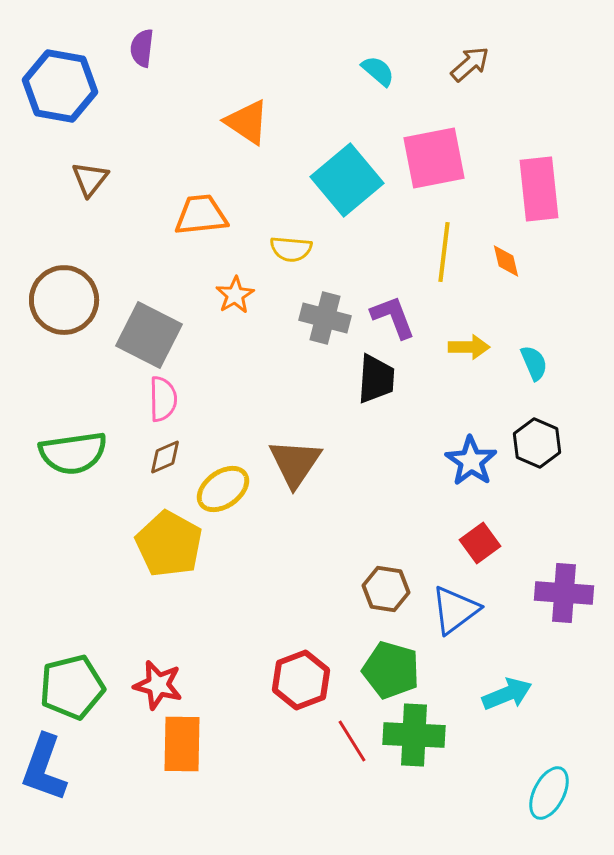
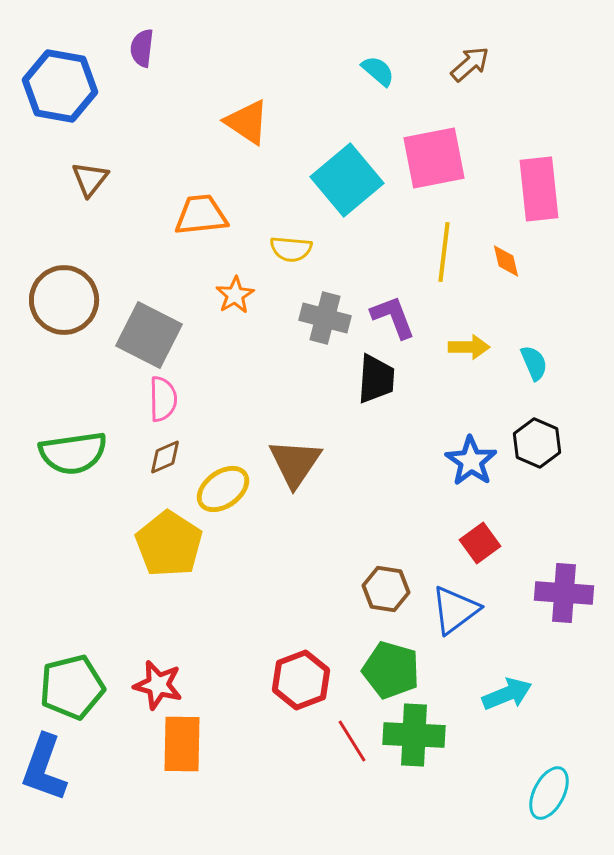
yellow pentagon at (169, 544): rotated 4 degrees clockwise
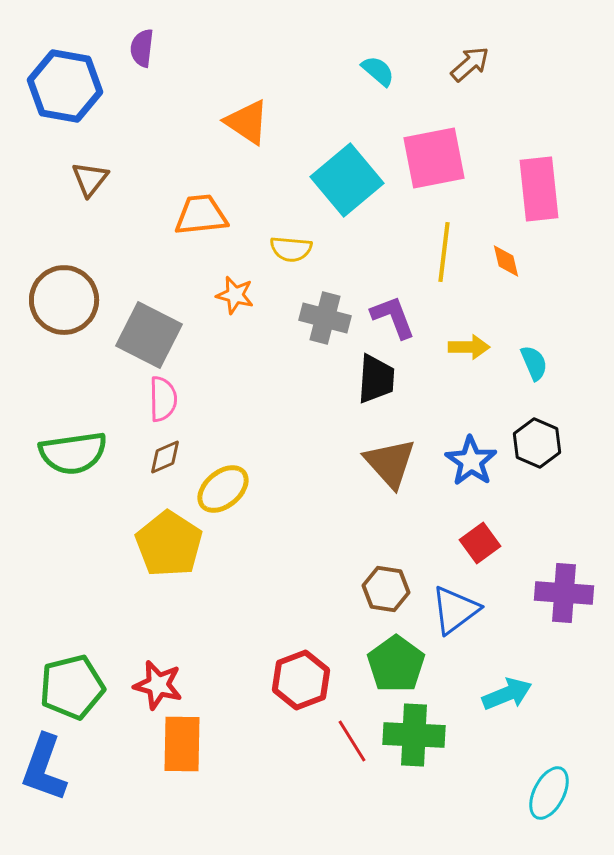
blue hexagon at (60, 86): moved 5 px right
orange star at (235, 295): rotated 27 degrees counterclockwise
brown triangle at (295, 463): moved 95 px right; rotated 16 degrees counterclockwise
yellow ellipse at (223, 489): rotated 4 degrees counterclockwise
green pentagon at (391, 670): moved 5 px right, 6 px up; rotated 20 degrees clockwise
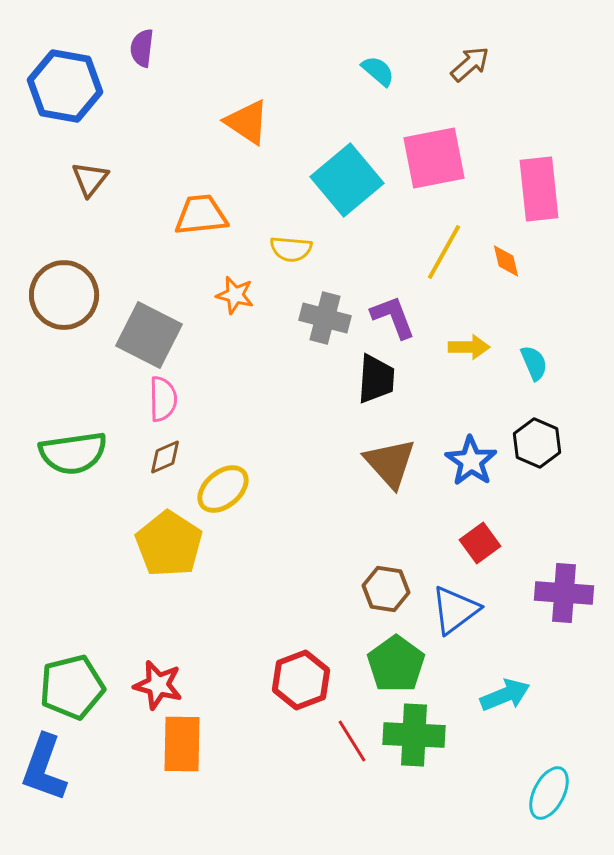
yellow line at (444, 252): rotated 22 degrees clockwise
brown circle at (64, 300): moved 5 px up
cyan arrow at (507, 694): moved 2 px left, 1 px down
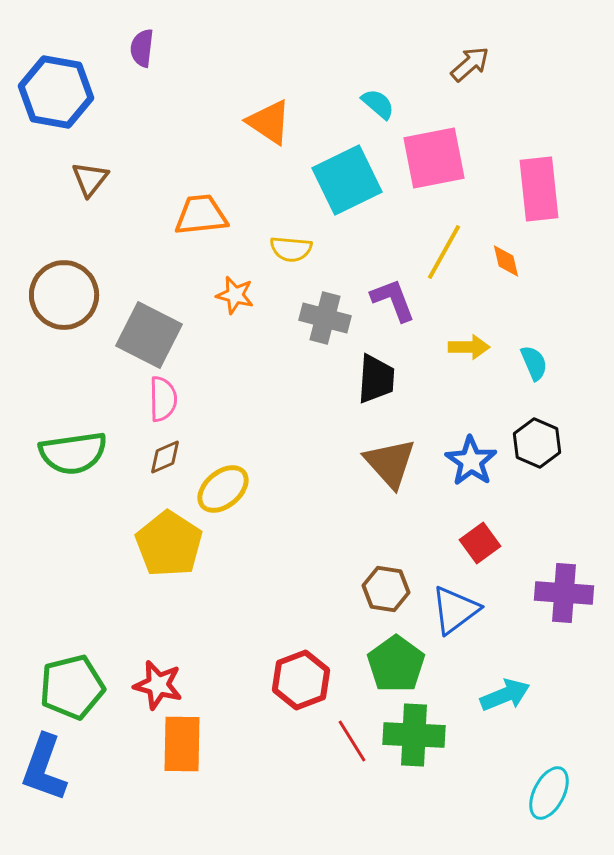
cyan semicircle at (378, 71): moved 33 px down
blue hexagon at (65, 86): moved 9 px left, 6 px down
orange triangle at (247, 122): moved 22 px right
cyan square at (347, 180): rotated 14 degrees clockwise
purple L-shape at (393, 317): moved 17 px up
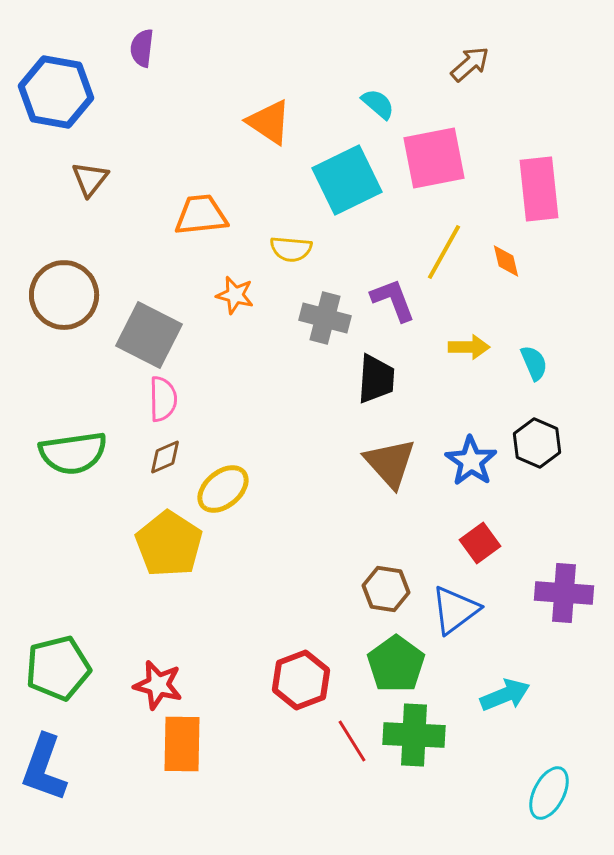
green pentagon at (72, 687): moved 14 px left, 19 px up
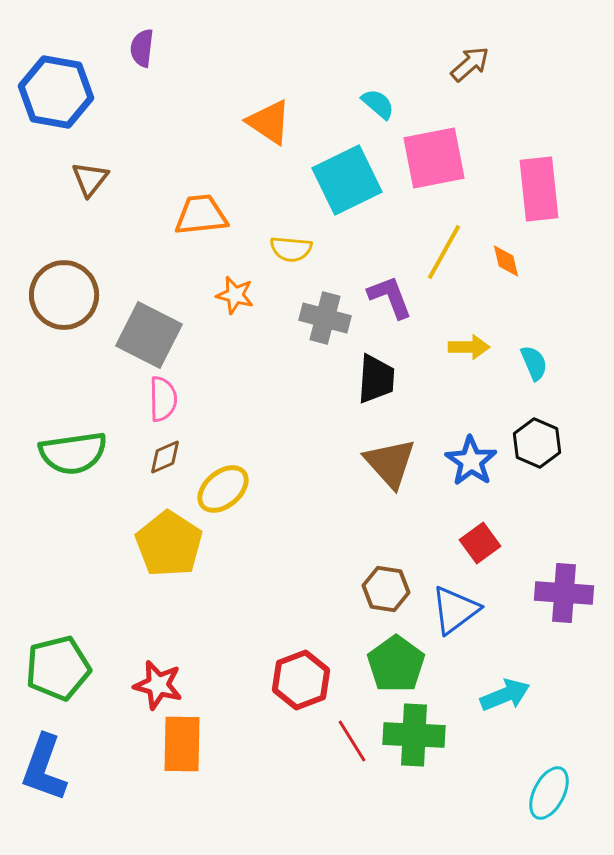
purple L-shape at (393, 300): moved 3 px left, 3 px up
